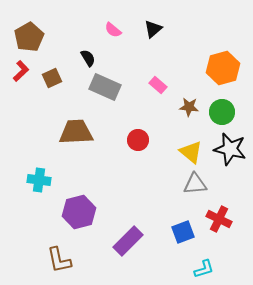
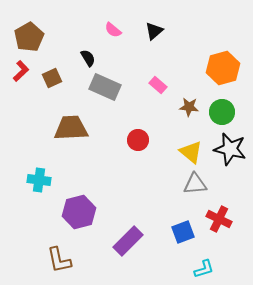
black triangle: moved 1 px right, 2 px down
brown trapezoid: moved 5 px left, 4 px up
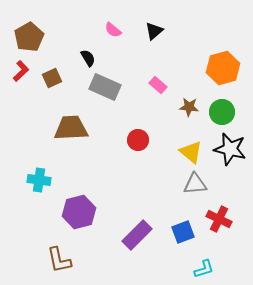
purple rectangle: moved 9 px right, 6 px up
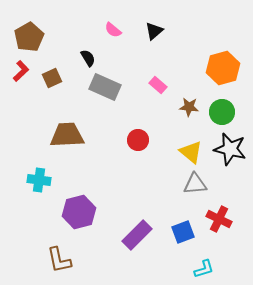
brown trapezoid: moved 4 px left, 7 px down
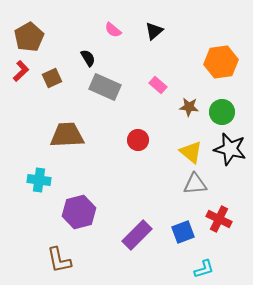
orange hexagon: moved 2 px left, 6 px up; rotated 8 degrees clockwise
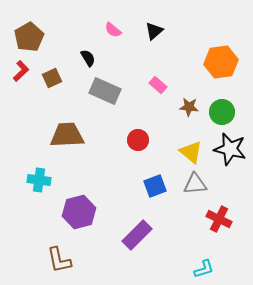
gray rectangle: moved 4 px down
blue square: moved 28 px left, 46 px up
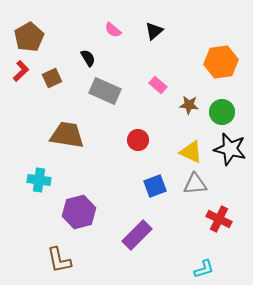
brown star: moved 2 px up
brown trapezoid: rotated 12 degrees clockwise
yellow triangle: rotated 15 degrees counterclockwise
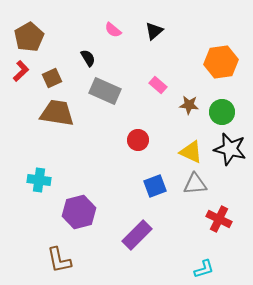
brown trapezoid: moved 10 px left, 22 px up
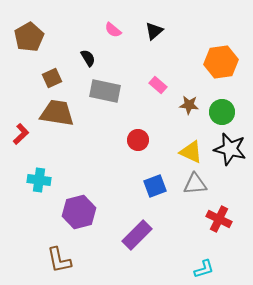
red L-shape: moved 63 px down
gray rectangle: rotated 12 degrees counterclockwise
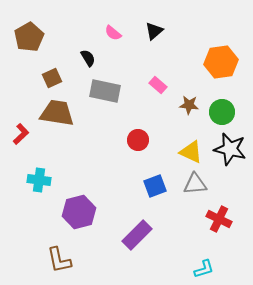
pink semicircle: moved 3 px down
